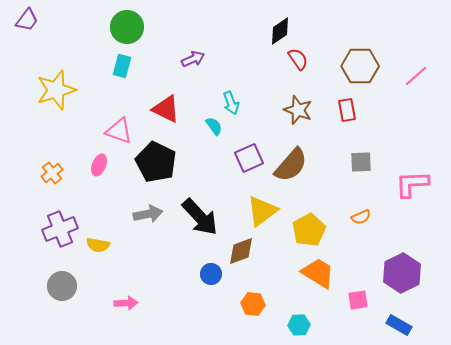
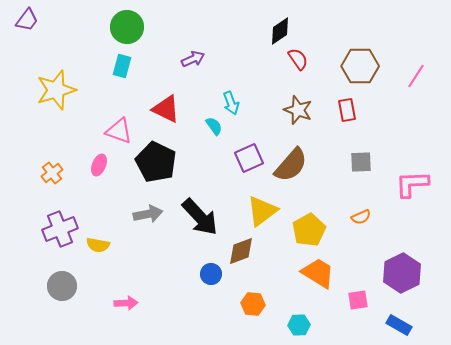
pink line: rotated 15 degrees counterclockwise
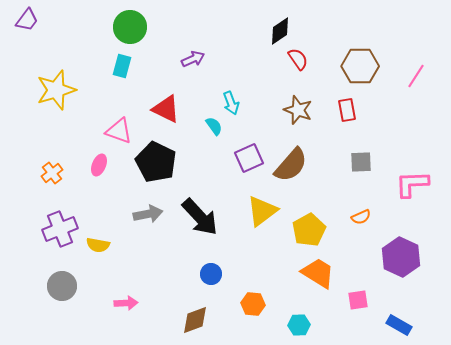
green circle: moved 3 px right
brown diamond: moved 46 px left, 69 px down
purple hexagon: moved 1 px left, 16 px up; rotated 9 degrees counterclockwise
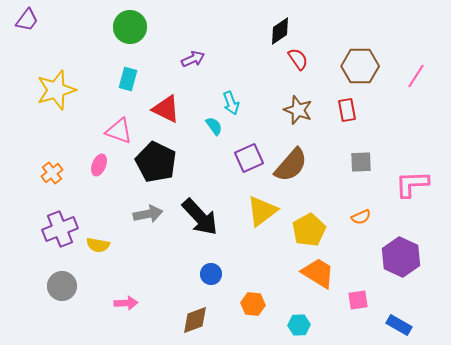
cyan rectangle: moved 6 px right, 13 px down
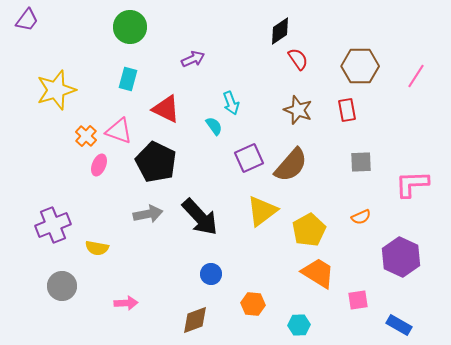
orange cross: moved 34 px right, 37 px up; rotated 10 degrees counterclockwise
purple cross: moved 7 px left, 4 px up
yellow semicircle: moved 1 px left, 3 px down
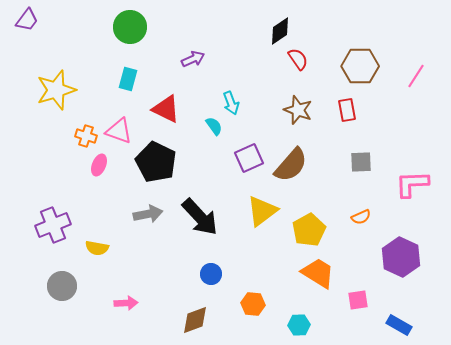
orange cross: rotated 25 degrees counterclockwise
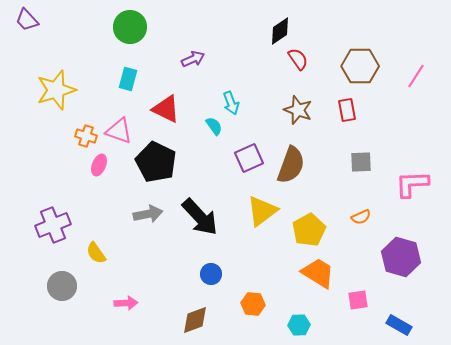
purple trapezoid: rotated 100 degrees clockwise
brown semicircle: rotated 21 degrees counterclockwise
yellow semicircle: moved 1 px left, 5 px down; rotated 45 degrees clockwise
purple hexagon: rotated 9 degrees counterclockwise
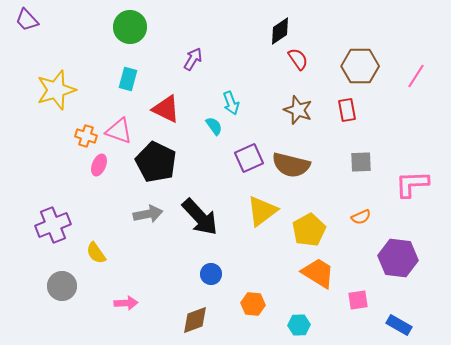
purple arrow: rotated 35 degrees counterclockwise
brown semicircle: rotated 84 degrees clockwise
purple hexagon: moved 3 px left, 1 px down; rotated 9 degrees counterclockwise
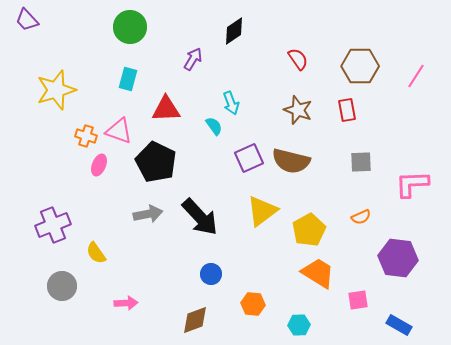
black diamond: moved 46 px left
red triangle: rotated 28 degrees counterclockwise
brown semicircle: moved 4 px up
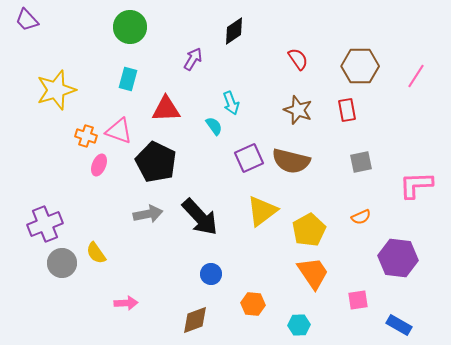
gray square: rotated 10 degrees counterclockwise
pink L-shape: moved 4 px right, 1 px down
purple cross: moved 8 px left, 1 px up
orange trapezoid: moved 5 px left; rotated 24 degrees clockwise
gray circle: moved 23 px up
